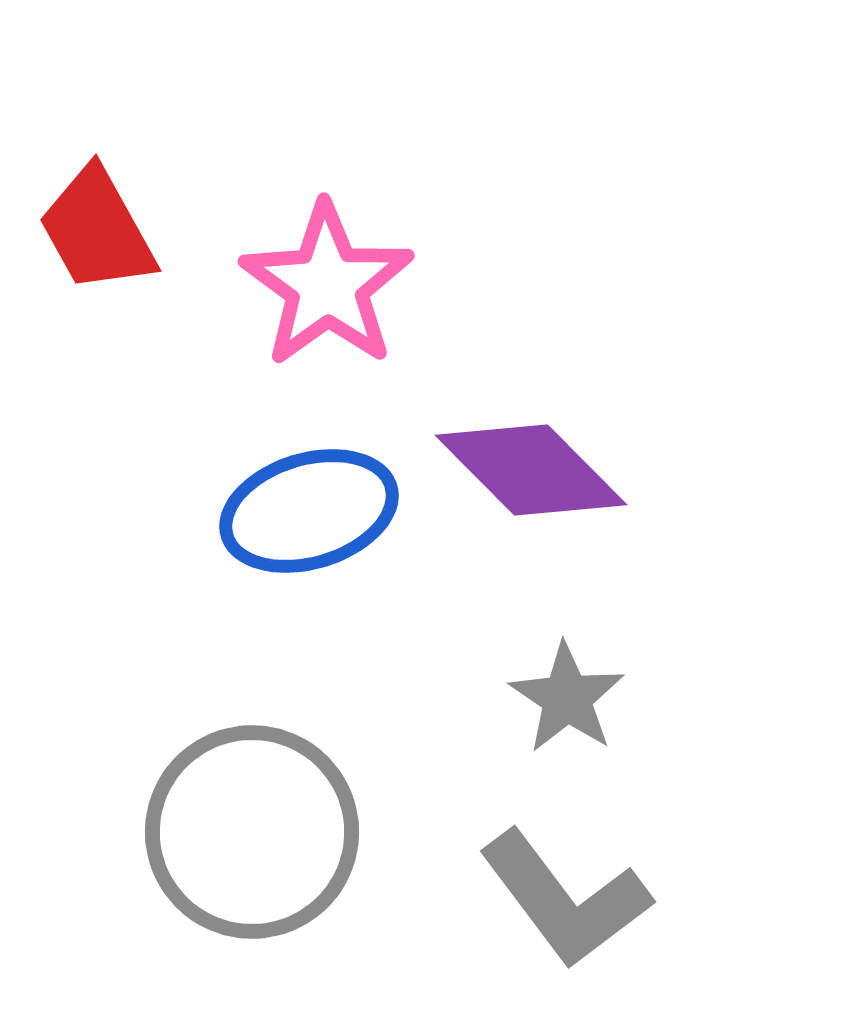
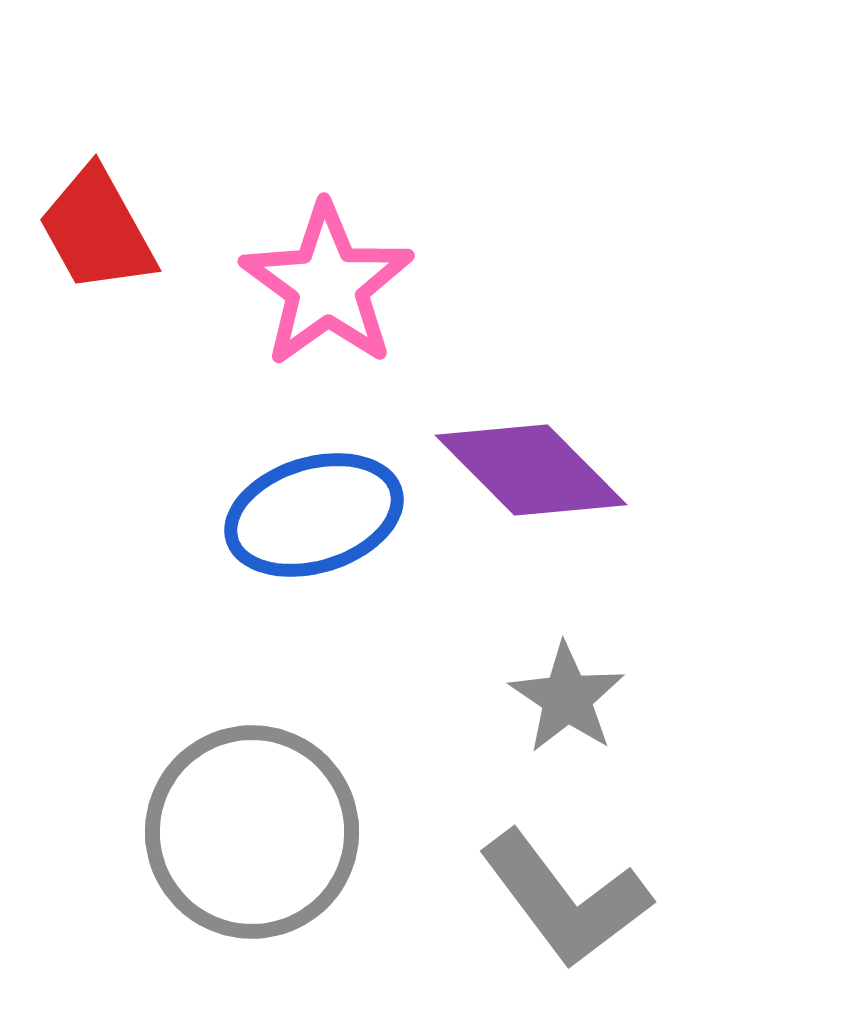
blue ellipse: moved 5 px right, 4 px down
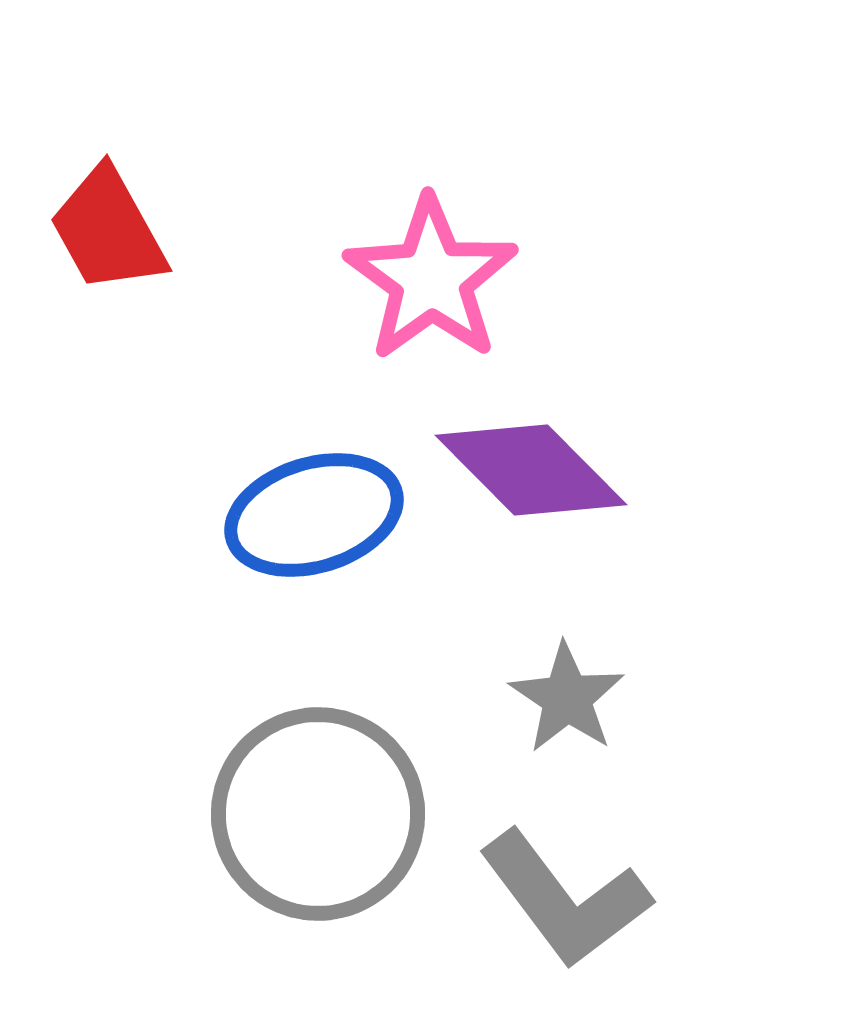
red trapezoid: moved 11 px right
pink star: moved 104 px right, 6 px up
gray circle: moved 66 px right, 18 px up
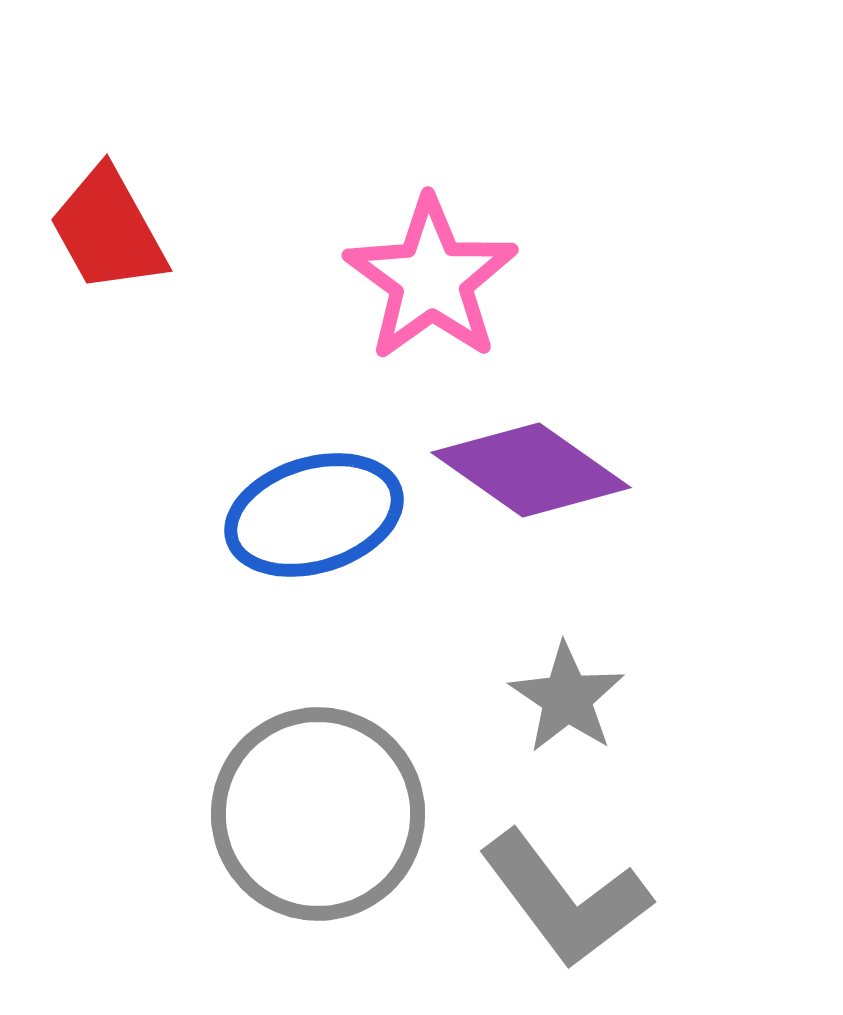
purple diamond: rotated 10 degrees counterclockwise
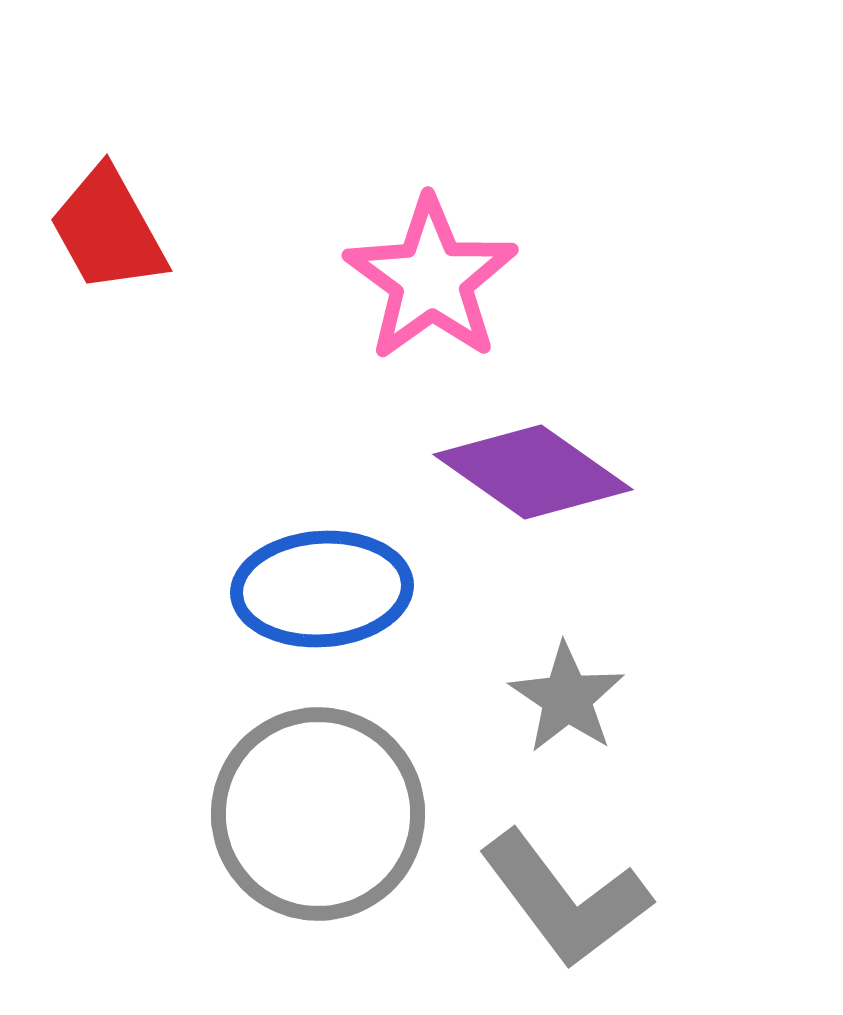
purple diamond: moved 2 px right, 2 px down
blue ellipse: moved 8 px right, 74 px down; rotated 13 degrees clockwise
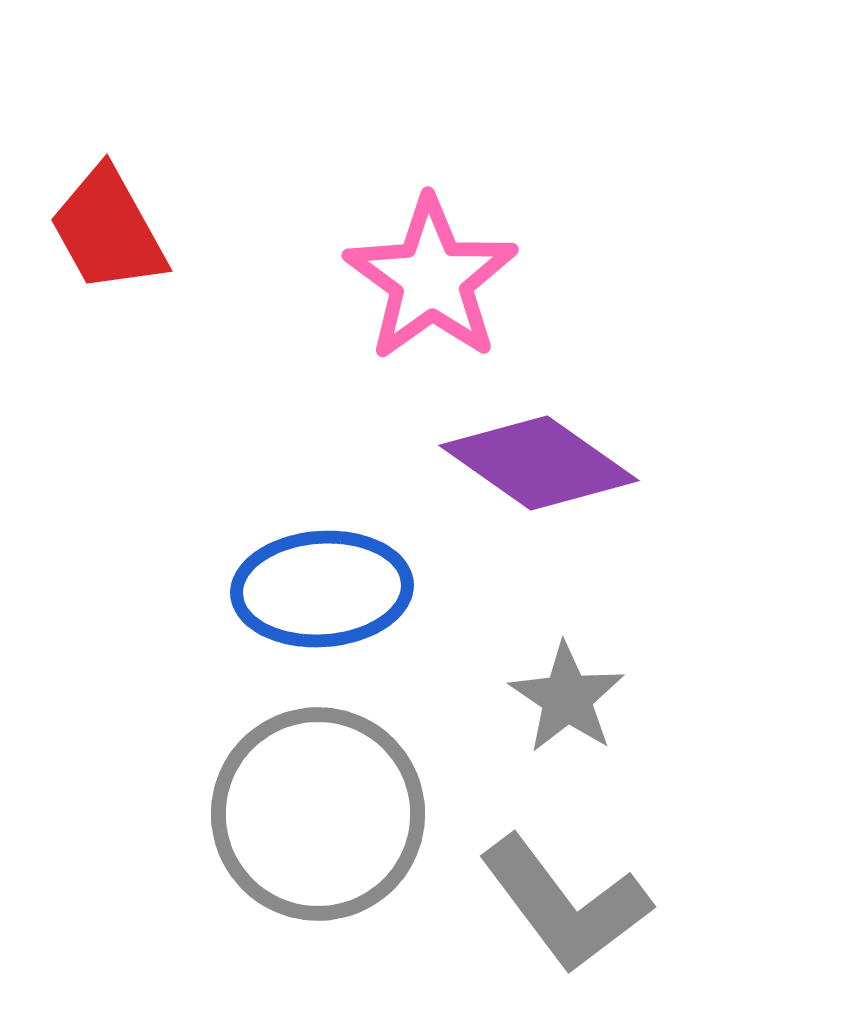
purple diamond: moved 6 px right, 9 px up
gray L-shape: moved 5 px down
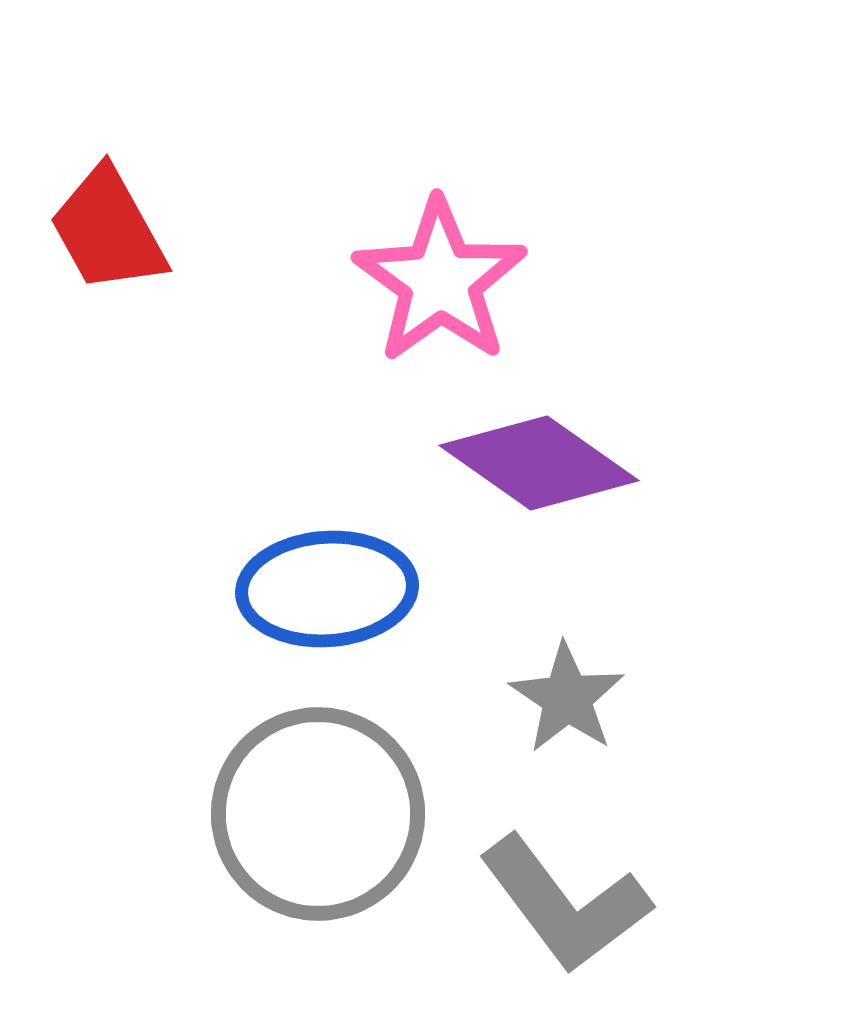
pink star: moved 9 px right, 2 px down
blue ellipse: moved 5 px right
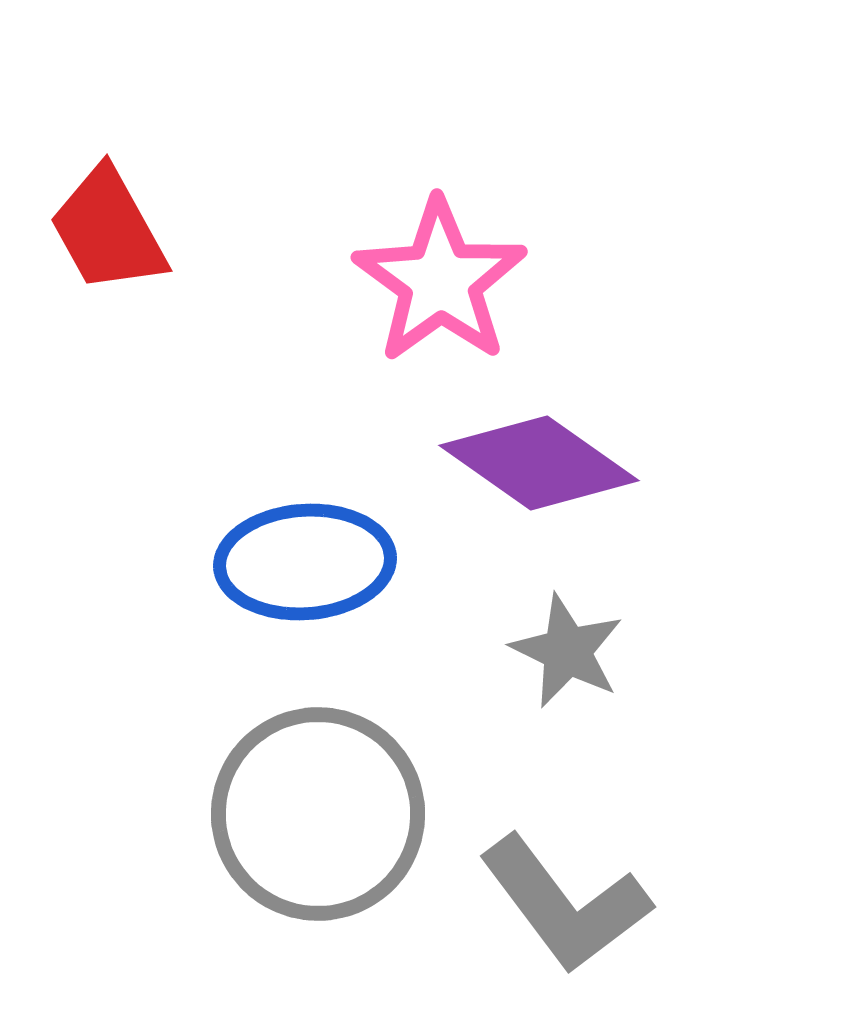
blue ellipse: moved 22 px left, 27 px up
gray star: moved 47 px up; rotated 8 degrees counterclockwise
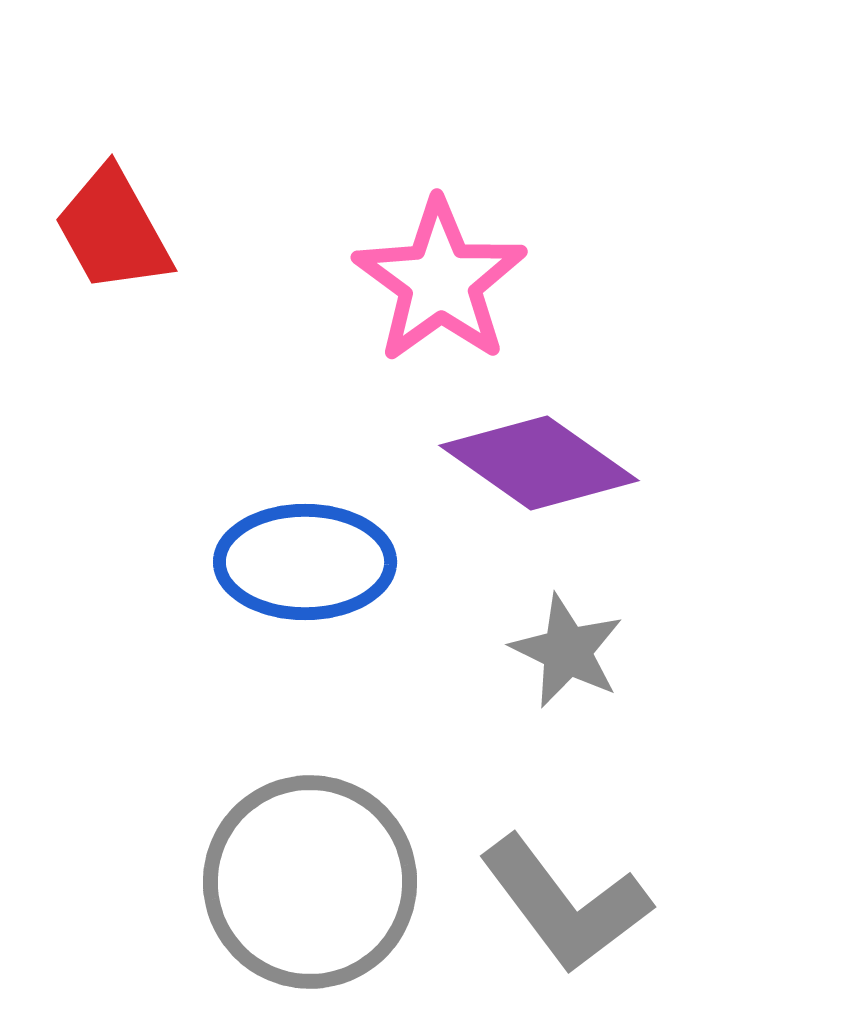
red trapezoid: moved 5 px right
blue ellipse: rotated 4 degrees clockwise
gray circle: moved 8 px left, 68 px down
